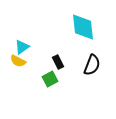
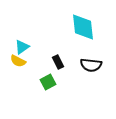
black semicircle: moved 1 px left; rotated 75 degrees clockwise
green square: moved 2 px left, 3 px down
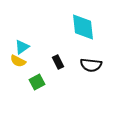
green square: moved 11 px left
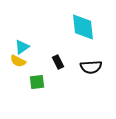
black semicircle: moved 2 px down; rotated 10 degrees counterclockwise
green square: rotated 21 degrees clockwise
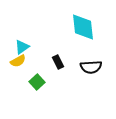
yellow semicircle: rotated 56 degrees counterclockwise
green square: rotated 35 degrees counterclockwise
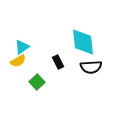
cyan diamond: moved 15 px down
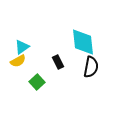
black semicircle: rotated 75 degrees counterclockwise
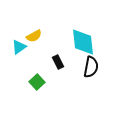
cyan triangle: moved 3 px left
yellow semicircle: moved 16 px right, 25 px up
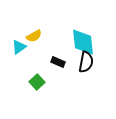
black rectangle: rotated 40 degrees counterclockwise
black semicircle: moved 5 px left, 5 px up
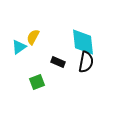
yellow semicircle: moved 1 px left, 1 px down; rotated 147 degrees clockwise
green square: rotated 21 degrees clockwise
